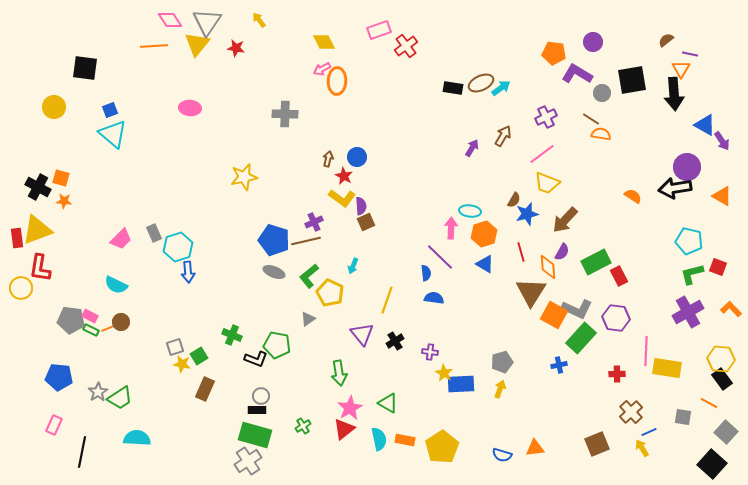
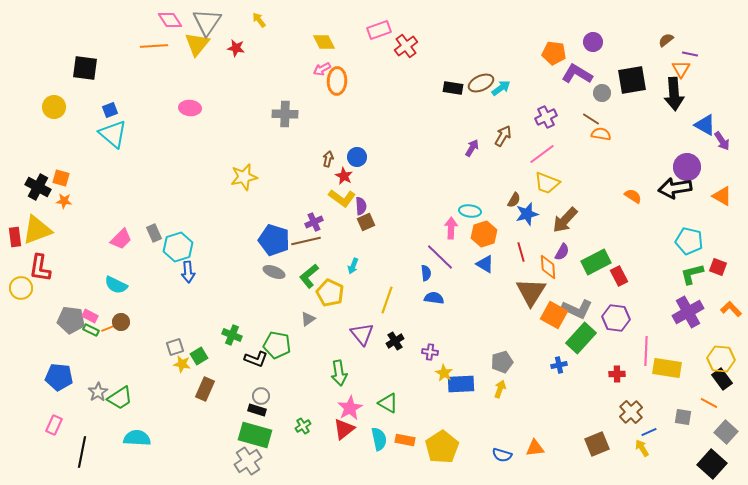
red rectangle at (17, 238): moved 2 px left, 1 px up
black rectangle at (257, 410): rotated 18 degrees clockwise
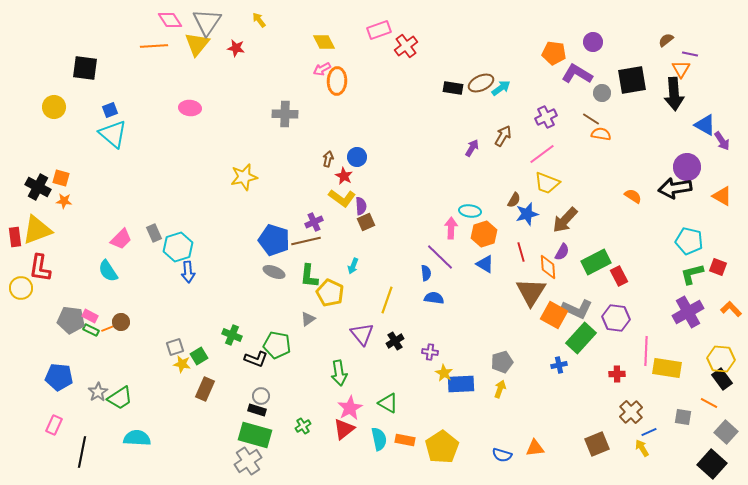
green L-shape at (309, 276): rotated 45 degrees counterclockwise
cyan semicircle at (116, 285): moved 8 px left, 14 px up; rotated 30 degrees clockwise
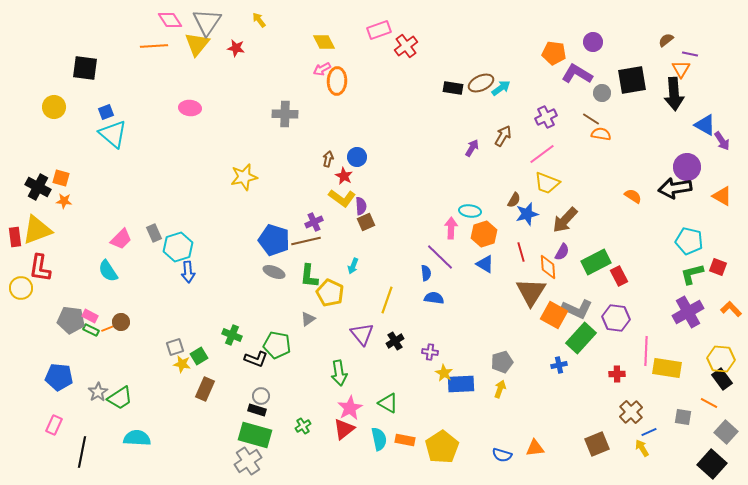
blue square at (110, 110): moved 4 px left, 2 px down
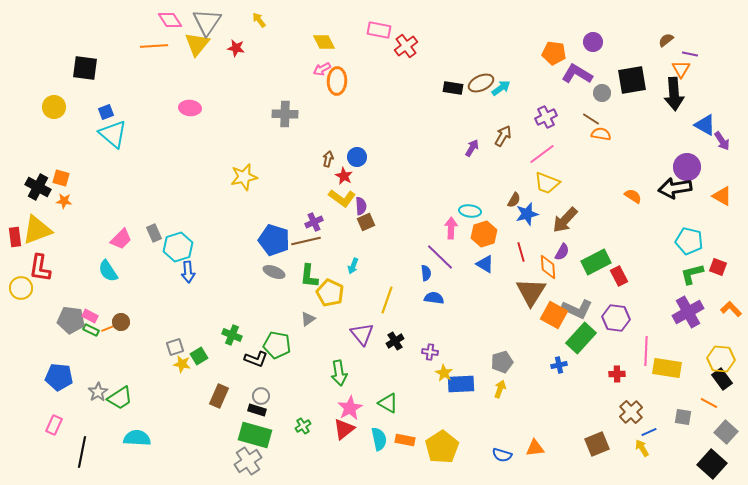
pink rectangle at (379, 30): rotated 30 degrees clockwise
brown rectangle at (205, 389): moved 14 px right, 7 px down
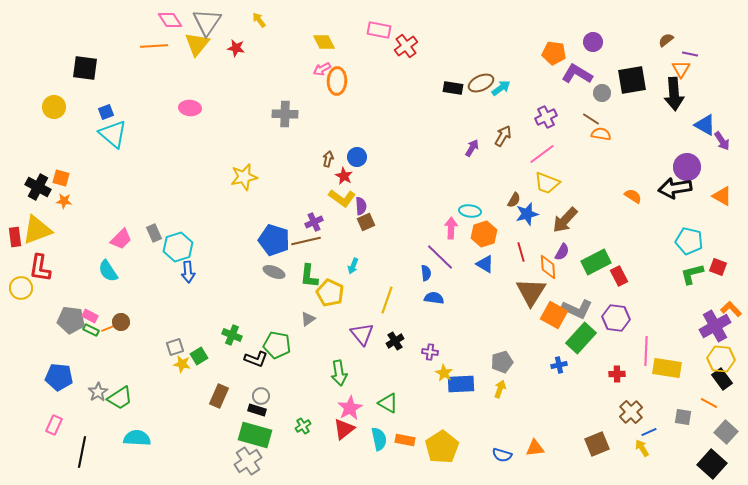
purple cross at (688, 312): moved 27 px right, 14 px down
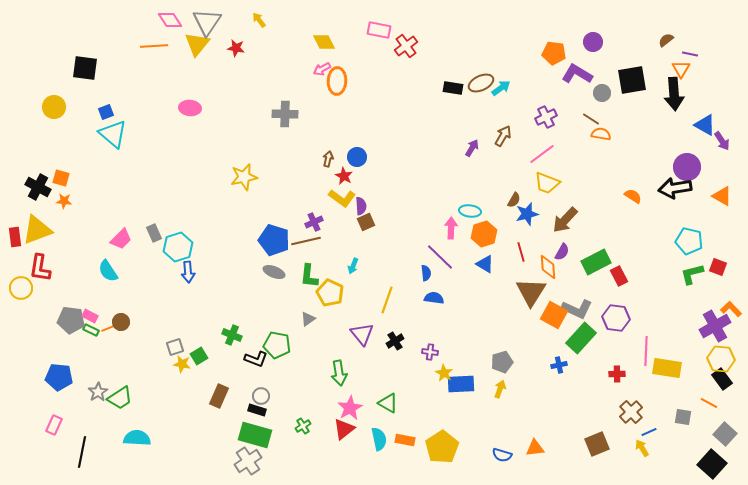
gray square at (726, 432): moved 1 px left, 2 px down
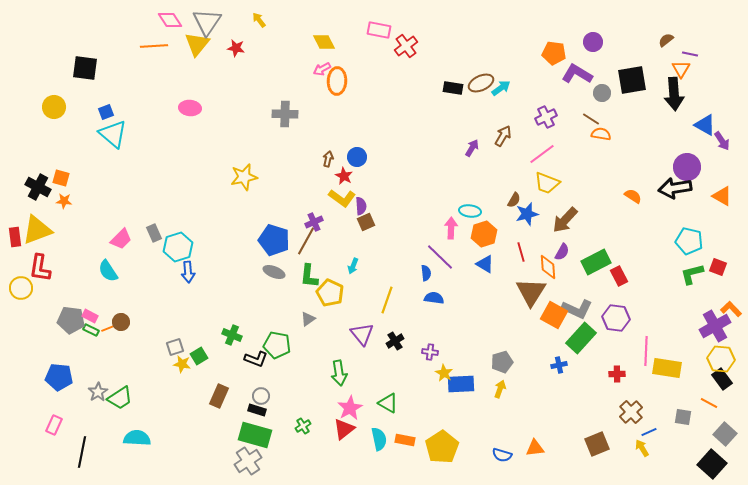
brown line at (306, 241): rotated 48 degrees counterclockwise
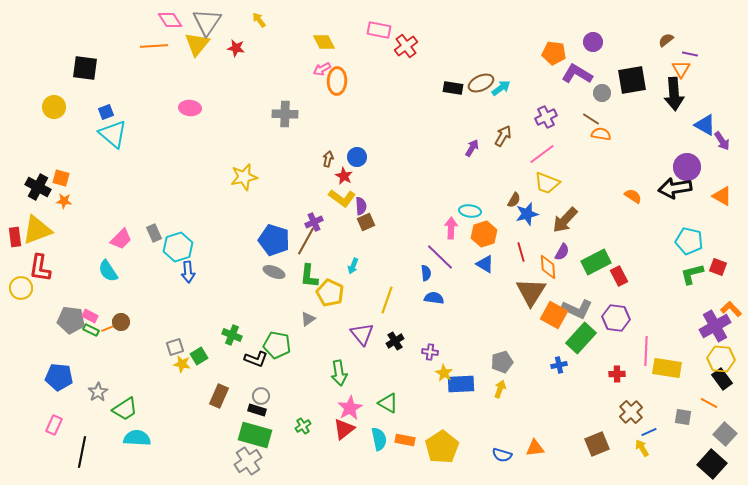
green trapezoid at (120, 398): moved 5 px right, 11 px down
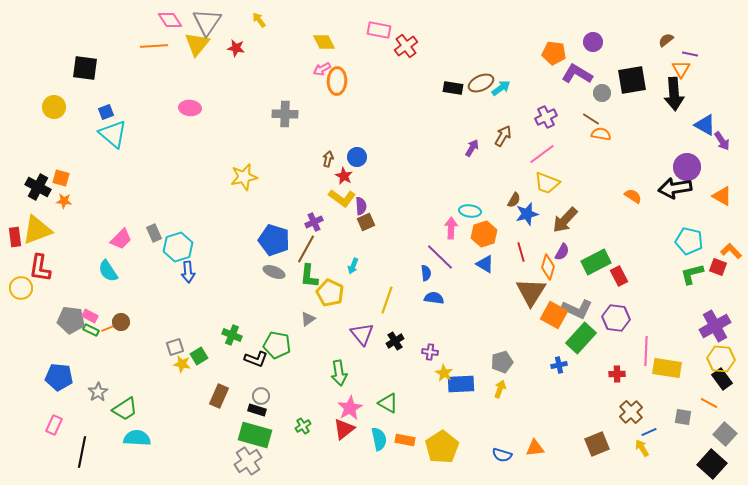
brown line at (306, 241): moved 8 px down
orange diamond at (548, 267): rotated 20 degrees clockwise
orange L-shape at (731, 309): moved 58 px up
